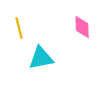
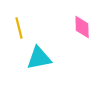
cyan triangle: moved 2 px left
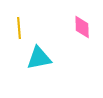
yellow line: rotated 10 degrees clockwise
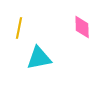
yellow line: rotated 15 degrees clockwise
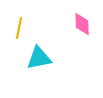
pink diamond: moved 3 px up
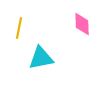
cyan triangle: moved 2 px right
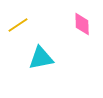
yellow line: moved 1 px left, 3 px up; rotated 45 degrees clockwise
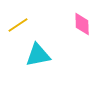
cyan triangle: moved 3 px left, 3 px up
